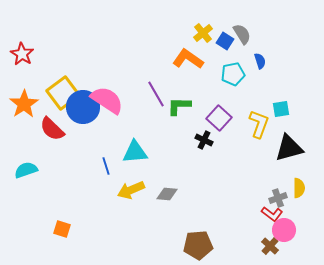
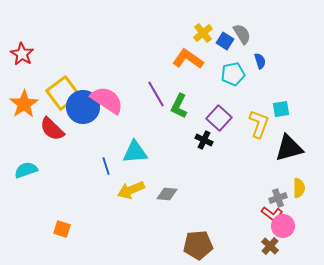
green L-shape: rotated 65 degrees counterclockwise
pink circle: moved 1 px left, 4 px up
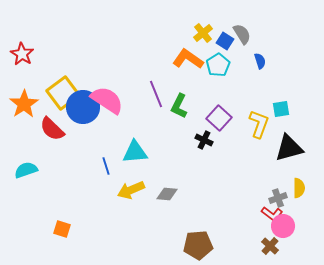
cyan pentagon: moved 15 px left, 9 px up; rotated 20 degrees counterclockwise
purple line: rotated 8 degrees clockwise
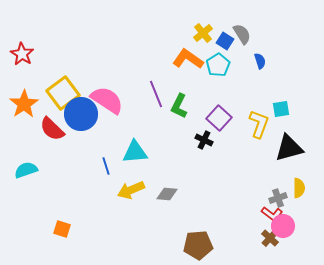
blue circle: moved 2 px left, 7 px down
brown cross: moved 8 px up
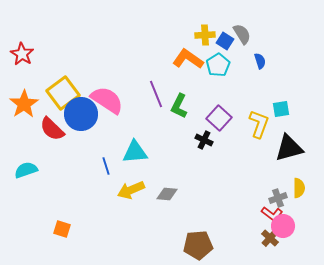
yellow cross: moved 2 px right, 2 px down; rotated 36 degrees clockwise
